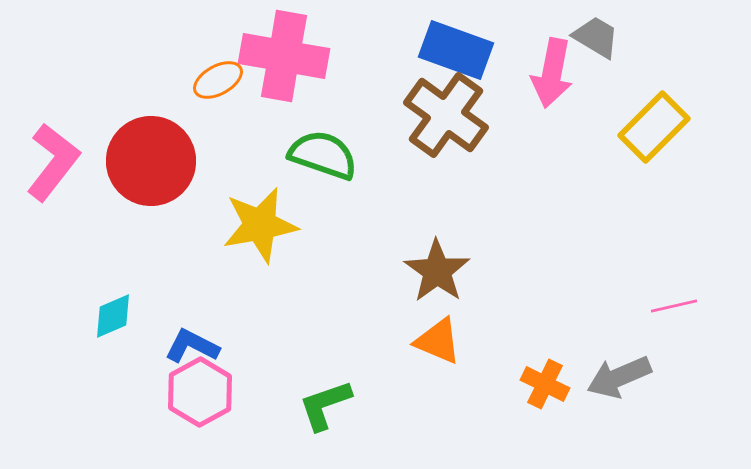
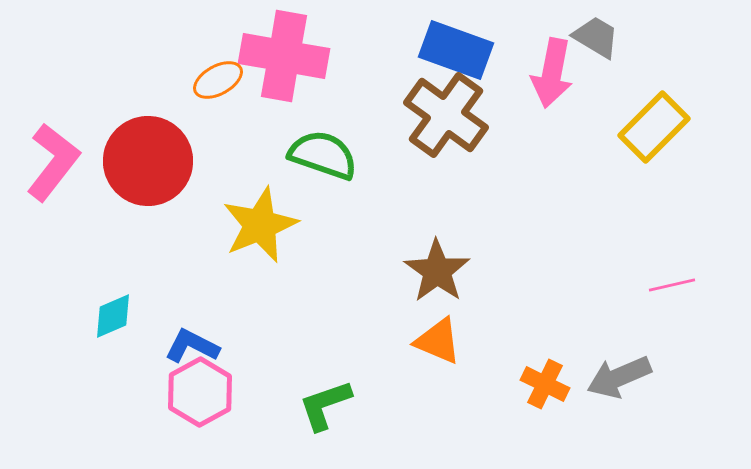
red circle: moved 3 px left
yellow star: rotated 12 degrees counterclockwise
pink line: moved 2 px left, 21 px up
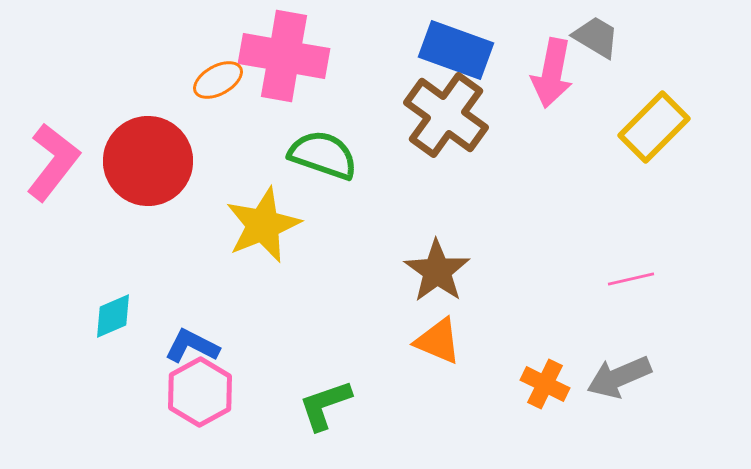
yellow star: moved 3 px right
pink line: moved 41 px left, 6 px up
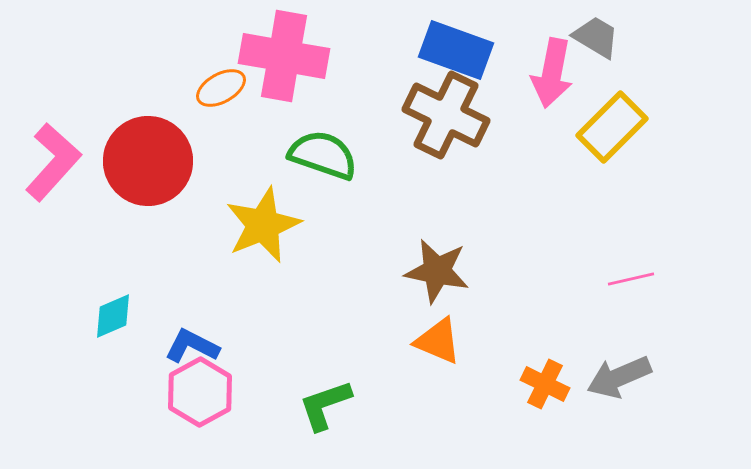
orange ellipse: moved 3 px right, 8 px down
brown cross: rotated 10 degrees counterclockwise
yellow rectangle: moved 42 px left
pink L-shape: rotated 4 degrees clockwise
brown star: rotated 24 degrees counterclockwise
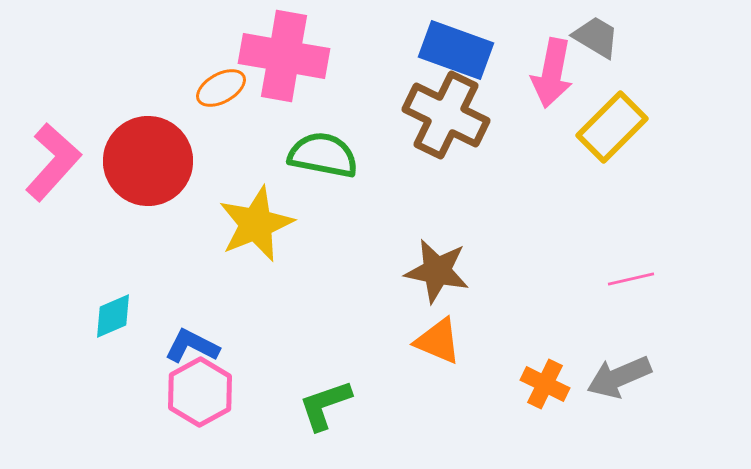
green semicircle: rotated 8 degrees counterclockwise
yellow star: moved 7 px left, 1 px up
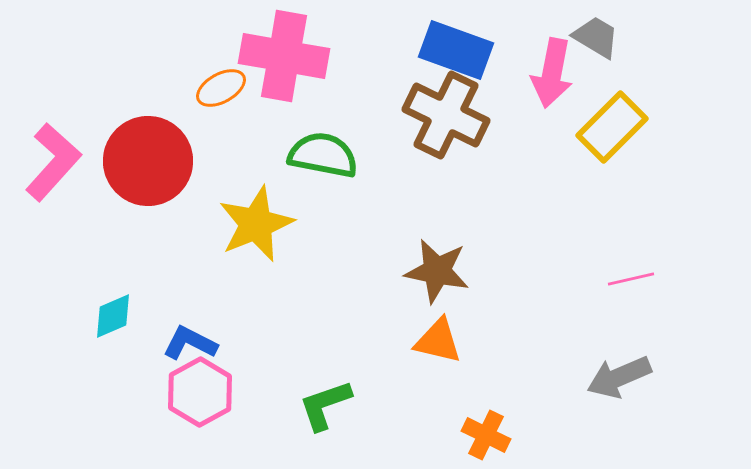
orange triangle: rotated 10 degrees counterclockwise
blue L-shape: moved 2 px left, 3 px up
orange cross: moved 59 px left, 51 px down
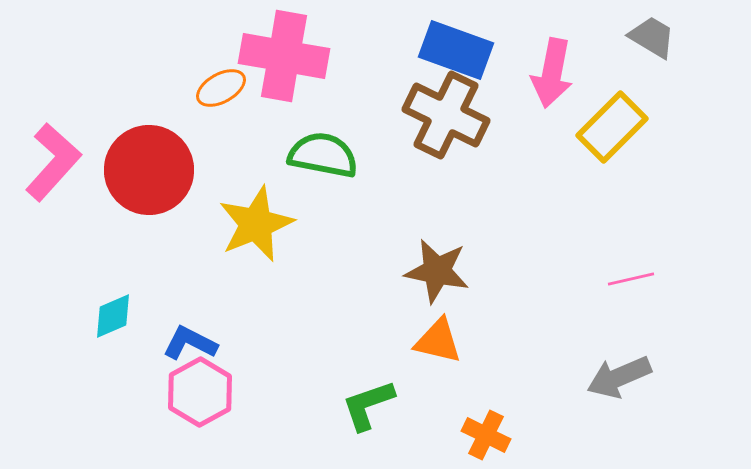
gray trapezoid: moved 56 px right
red circle: moved 1 px right, 9 px down
green L-shape: moved 43 px right
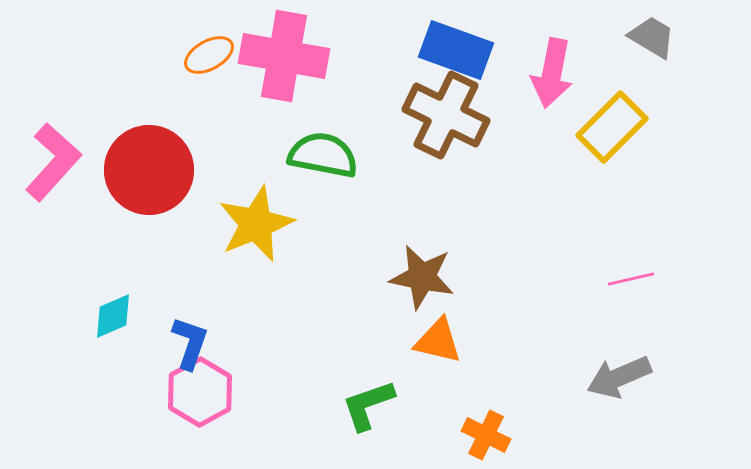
orange ellipse: moved 12 px left, 33 px up
brown star: moved 15 px left, 6 px down
blue L-shape: rotated 82 degrees clockwise
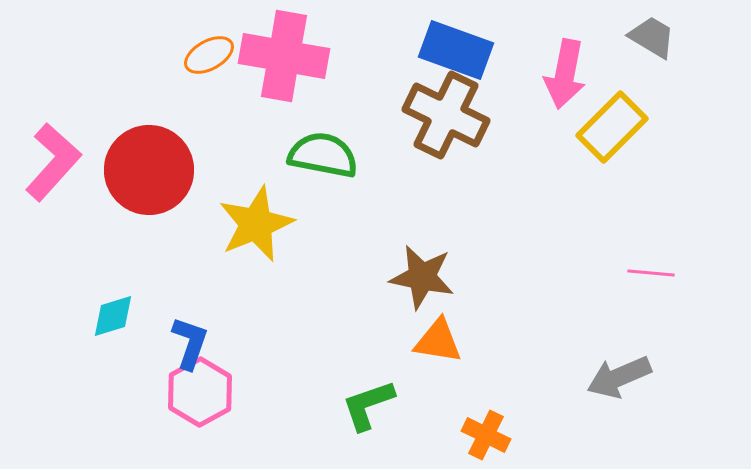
pink arrow: moved 13 px right, 1 px down
pink line: moved 20 px right, 6 px up; rotated 18 degrees clockwise
cyan diamond: rotated 6 degrees clockwise
orange triangle: rotated 4 degrees counterclockwise
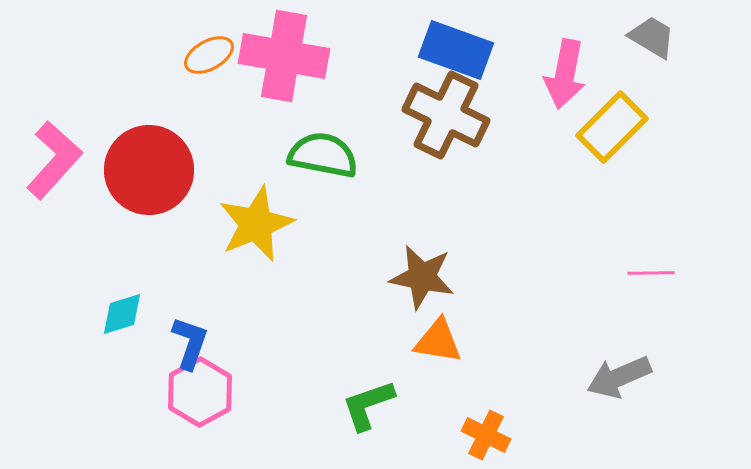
pink L-shape: moved 1 px right, 2 px up
pink line: rotated 6 degrees counterclockwise
cyan diamond: moved 9 px right, 2 px up
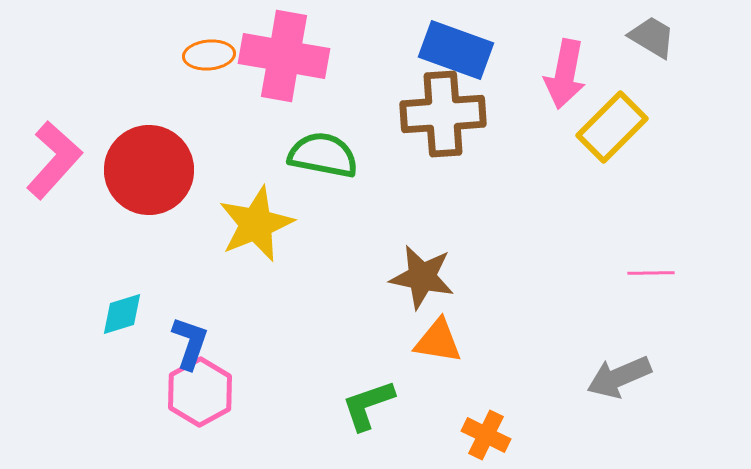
orange ellipse: rotated 24 degrees clockwise
brown cross: moved 3 px left, 1 px up; rotated 30 degrees counterclockwise
